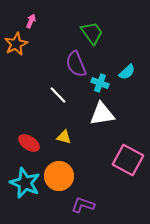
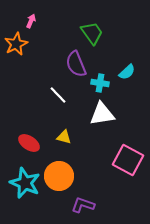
cyan cross: rotated 12 degrees counterclockwise
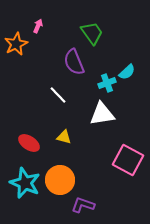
pink arrow: moved 7 px right, 5 px down
purple semicircle: moved 2 px left, 2 px up
cyan cross: moved 7 px right; rotated 30 degrees counterclockwise
orange circle: moved 1 px right, 4 px down
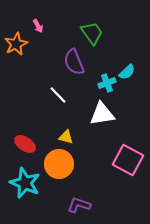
pink arrow: rotated 128 degrees clockwise
yellow triangle: moved 2 px right
red ellipse: moved 4 px left, 1 px down
orange circle: moved 1 px left, 16 px up
purple L-shape: moved 4 px left
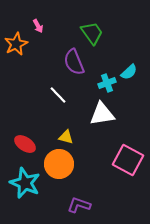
cyan semicircle: moved 2 px right
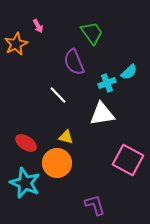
red ellipse: moved 1 px right, 1 px up
orange circle: moved 2 px left, 1 px up
purple L-shape: moved 16 px right; rotated 55 degrees clockwise
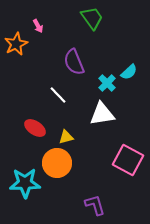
green trapezoid: moved 15 px up
cyan cross: rotated 24 degrees counterclockwise
yellow triangle: rotated 28 degrees counterclockwise
red ellipse: moved 9 px right, 15 px up
cyan star: rotated 24 degrees counterclockwise
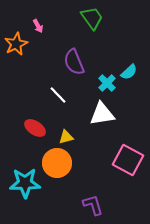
purple L-shape: moved 2 px left
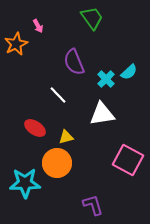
cyan cross: moved 1 px left, 4 px up
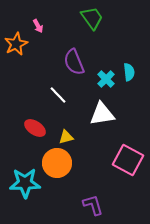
cyan semicircle: rotated 54 degrees counterclockwise
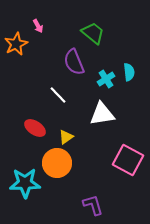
green trapezoid: moved 1 px right, 15 px down; rotated 15 degrees counterclockwise
cyan cross: rotated 12 degrees clockwise
yellow triangle: rotated 21 degrees counterclockwise
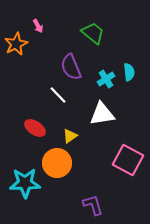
purple semicircle: moved 3 px left, 5 px down
yellow triangle: moved 4 px right, 1 px up
